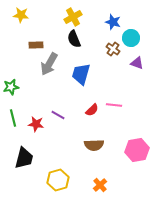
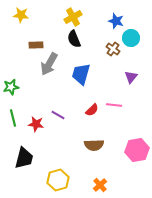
blue star: moved 3 px right, 1 px up
purple triangle: moved 6 px left, 14 px down; rotated 48 degrees clockwise
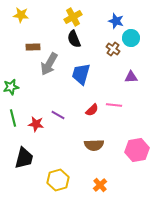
brown rectangle: moved 3 px left, 2 px down
purple triangle: rotated 48 degrees clockwise
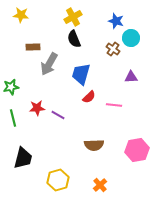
red semicircle: moved 3 px left, 13 px up
red star: moved 1 px right, 16 px up; rotated 14 degrees counterclockwise
black trapezoid: moved 1 px left
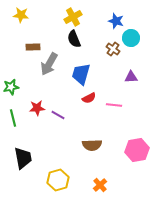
red semicircle: moved 1 px down; rotated 16 degrees clockwise
brown semicircle: moved 2 px left
black trapezoid: rotated 25 degrees counterclockwise
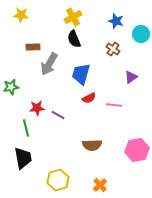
cyan circle: moved 10 px right, 4 px up
purple triangle: rotated 32 degrees counterclockwise
green line: moved 13 px right, 10 px down
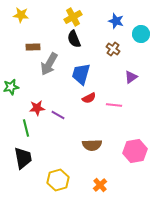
pink hexagon: moved 2 px left, 1 px down
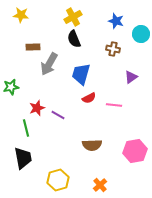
brown cross: rotated 24 degrees counterclockwise
red star: rotated 14 degrees counterclockwise
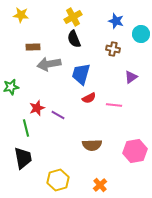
gray arrow: rotated 50 degrees clockwise
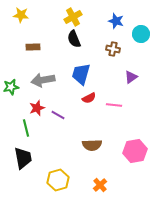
gray arrow: moved 6 px left, 16 px down
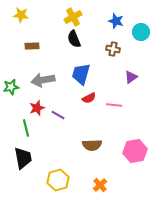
cyan circle: moved 2 px up
brown rectangle: moved 1 px left, 1 px up
